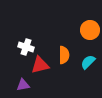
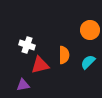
white cross: moved 1 px right, 2 px up
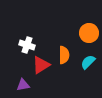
orange circle: moved 1 px left, 3 px down
red triangle: moved 1 px right; rotated 18 degrees counterclockwise
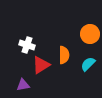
orange circle: moved 1 px right, 1 px down
cyan semicircle: moved 2 px down
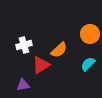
white cross: moved 3 px left; rotated 35 degrees counterclockwise
orange semicircle: moved 5 px left, 5 px up; rotated 48 degrees clockwise
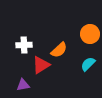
white cross: rotated 14 degrees clockwise
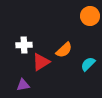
orange circle: moved 18 px up
orange semicircle: moved 5 px right
red triangle: moved 3 px up
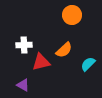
orange circle: moved 18 px left, 1 px up
red triangle: rotated 18 degrees clockwise
purple triangle: rotated 40 degrees clockwise
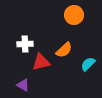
orange circle: moved 2 px right
white cross: moved 1 px right, 1 px up
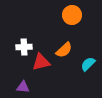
orange circle: moved 2 px left
white cross: moved 1 px left, 3 px down
purple triangle: moved 2 px down; rotated 24 degrees counterclockwise
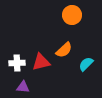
white cross: moved 7 px left, 16 px down
cyan semicircle: moved 2 px left
